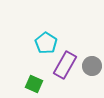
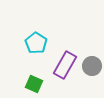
cyan pentagon: moved 10 px left
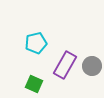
cyan pentagon: rotated 25 degrees clockwise
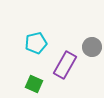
gray circle: moved 19 px up
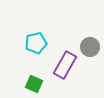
gray circle: moved 2 px left
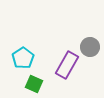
cyan pentagon: moved 13 px left, 15 px down; rotated 20 degrees counterclockwise
purple rectangle: moved 2 px right
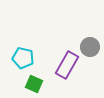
cyan pentagon: rotated 25 degrees counterclockwise
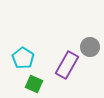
cyan pentagon: rotated 20 degrees clockwise
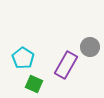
purple rectangle: moved 1 px left
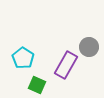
gray circle: moved 1 px left
green square: moved 3 px right, 1 px down
